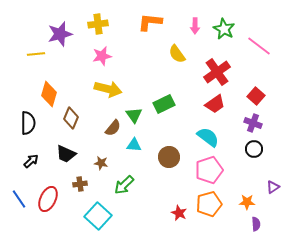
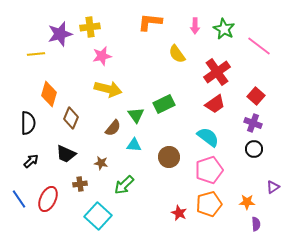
yellow cross: moved 8 px left, 3 px down
green triangle: moved 2 px right
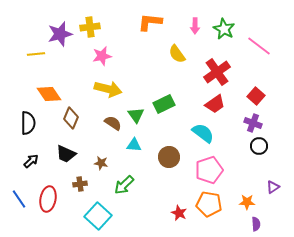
orange diamond: rotated 50 degrees counterclockwise
brown semicircle: moved 5 px up; rotated 96 degrees counterclockwise
cyan semicircle: moved 5 px left, 4 px up
black circle: moved 5 px right, 3 px up
red ellipse: rotated 15 degrees counterclockwise
orange pentagon: rotated 25 degrees clockwise
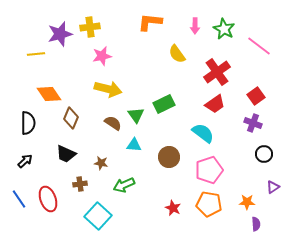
red square: rotated 12 degrees clockwise
black circle: moved 5 px right, 8 px down
black arrow: moved 6 px left
green arrow: rotated 20 degrees clockwise
red ellipse: rotated 30 degrees counterclockwise
red star: moved 6 px left, 5 px up
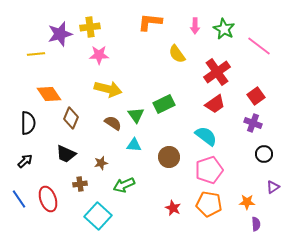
pink star: moved 3 px left, 1 px up; rotated 12 degrees clockwise
cyan semicircle: moved 3 px right, 3 px down
brown star: rotated 24 degrees counterclockwise
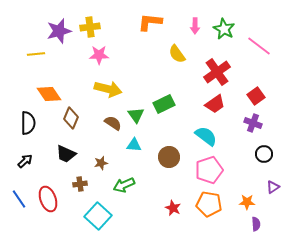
purple star: moved 1 px left, 3 px up
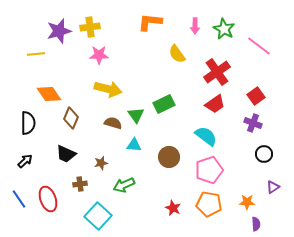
brown semicircle: rotated 18 degrees counterclockwise
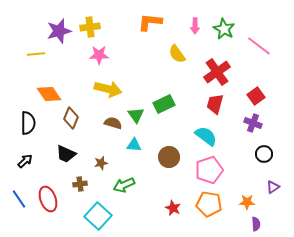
red trapezoid: rotated 140 degrees clockwise
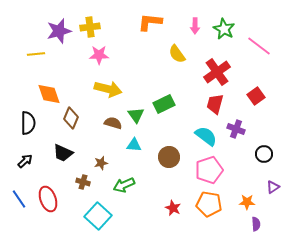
orange diamond: rotated 15 degrees clockwise
purple cross: moved 17 px left, 6 px down
black trapezoid: moved 3 px left, 1 px up
brown cross: moved 3 px right, 2 px up; rotated 24 degrees clockwise
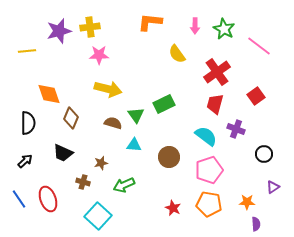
yellow line: moved 9 px left, 3 px up
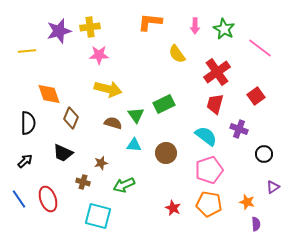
pink line: moved 1 px right, 2 px down
purple cross: moved 3 px right
brown circle: moved 3 px left, 4 px up
orange star: rotated 14 degrees clockwise
cyan square: rotated 28 degrees counterclockwise
